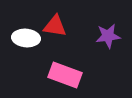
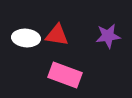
red triangle: moved 2 px right, 9 px down
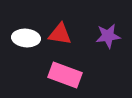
red triangle: moved 3 px right, 1 px up
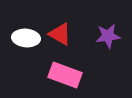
red triangle: rotated 20 degrees clockwise
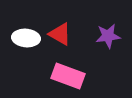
pink rectangle: moved 3 px right, 1 px down
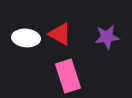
purple star: moved 1 px left, 1 px down
pink rectangle: rotated 52 degrees clockwise
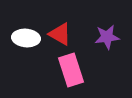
pink rectangle: moved 3 px right, 6 px up
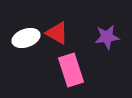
red triangle: moved 3 px left, 1 px up
white ellipse: rotated 24 degrees counterclockwise
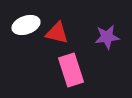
red triangle: rotated 15 degrees counterclockwise
white ellipse: moved 13 px up
